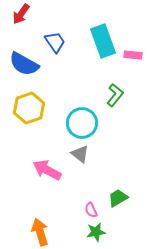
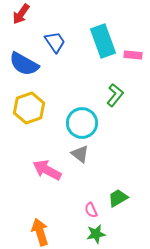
green star: moved 2 px down
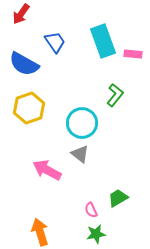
pink rectangle: moved 1 px up
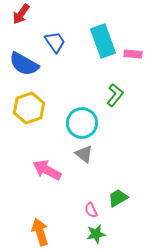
gray triangle: moved 4 px right
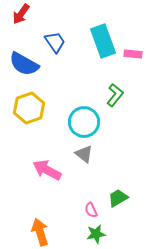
cyan circle: moved 2 px right, 1 px up
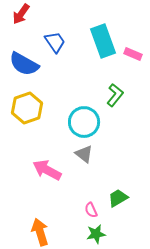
pink rectangle: rotated 18 degrees clockwise
yellow hexagon: moved 2 px left
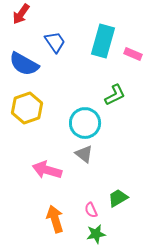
cyan rectangle: rotated 36 degrees clockwise
green L-shape: rotated 25 degrees clockwise
cyan circle: moved 1 px right, 1 px down
pink arrow: rotated 12 degrees counterclockwise
orange arrow: moved 15 px right, 13 px up
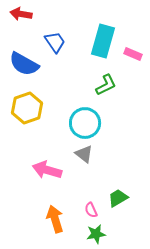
red arrow: rotated 65 degrees clockwise
green L-shape: moved 9 px left, 10 px up
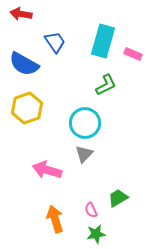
gray triangle: rotated 36 degrees clockwise
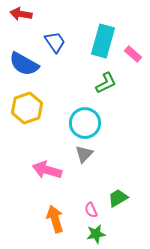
pink rectangle: rotated 18 degrees clockwise
green L-shape: moved 2 px up
